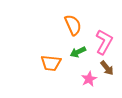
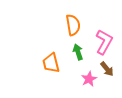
orange semicircle: rotated 15 degrees clockwise
green arrow: rotated 98 degrees clockwise
orange trapezoid: rotated 70 degrees clockwise
brown arrow: moved 1 px down
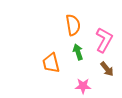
pink L-shape: moved 2 px up
pink star: moved 6 px left, 7 px down; rotated 28 degrees clockwise
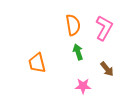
pink L-shape: moved 12 px up
orange trapezoid: moved 14 px left
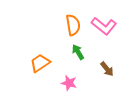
pink L-shape: moved 2 px up; rotated 100 degrees clockwise
green arrow: rotated 14 degrees counterclockwise
orange trapezoid: moved 3 px right; rotated 70 degrees clockwise
pink star: moved 14 px left, 3 px up; rotated 14 degrees clockwise
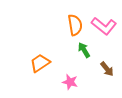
orange semicircle: moved 2 px right
green arrow: moved 6 px right, 2 px up
pink star: moved 1 px right, 1 px up
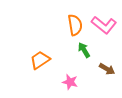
pink L-shape: moved 1 px up
orange trapezoid: moved 3 px up
brown arrow: rotated 21 degrees counterclockwise
